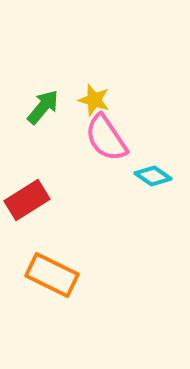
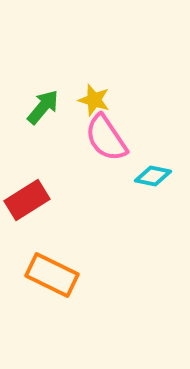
cyan diamond: rotated 24 degrees counterclockwise
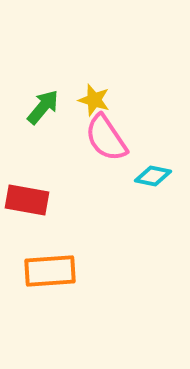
red rectangle: rotated 42 degrees clockwise
orange rectangle: moved 2 px left, 4 px up; rotated 30 degrees counterclockwise
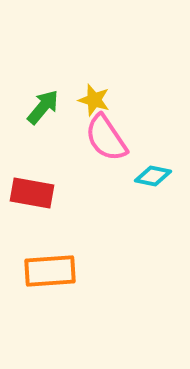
red rectangle: moved 5 px right, 7 px up
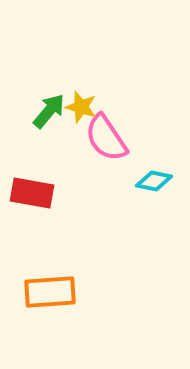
yellow star: moved 13 px left, 7 px down
green arrow: moved 6 px right, 4 px down
cyan diamond: moved 1 px right, 5 px down
orange rectangle: moved 21 px down
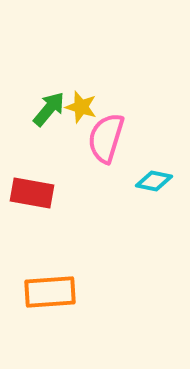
green arrow: moved 2 px up
pink semicircle: rotated 51 degrees clockwise
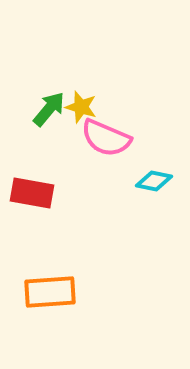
pink semicircle: rotated 84 degrees counterclockwise
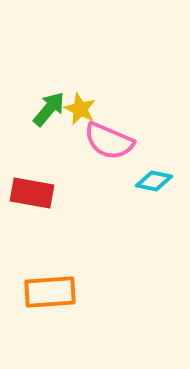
yellow star: moved 1 px left, 2 px down; rotated 8 degrees clockwise
pink semicircle: moved 3 px right, 3 px down
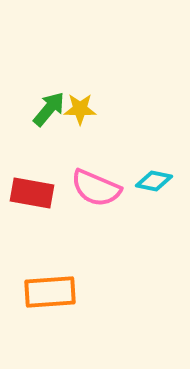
yellow star: rotated 24 degrees counterclockwise
pink semicircle: moved 13 px left, 47 px down
